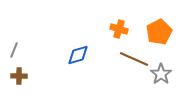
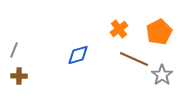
orange cross: rotated 36 degrees clockwise
gray star: moved 1 px right, 1 px down
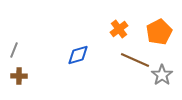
brown line: moved 1 px right, 1 px down
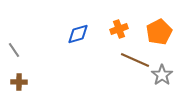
orange cross: rotated 18 degrees clockwise
gray line: rotated 56 degrees counterclockwise
blue diamond: moved 21 px up
brown cross: moved 6 px down
